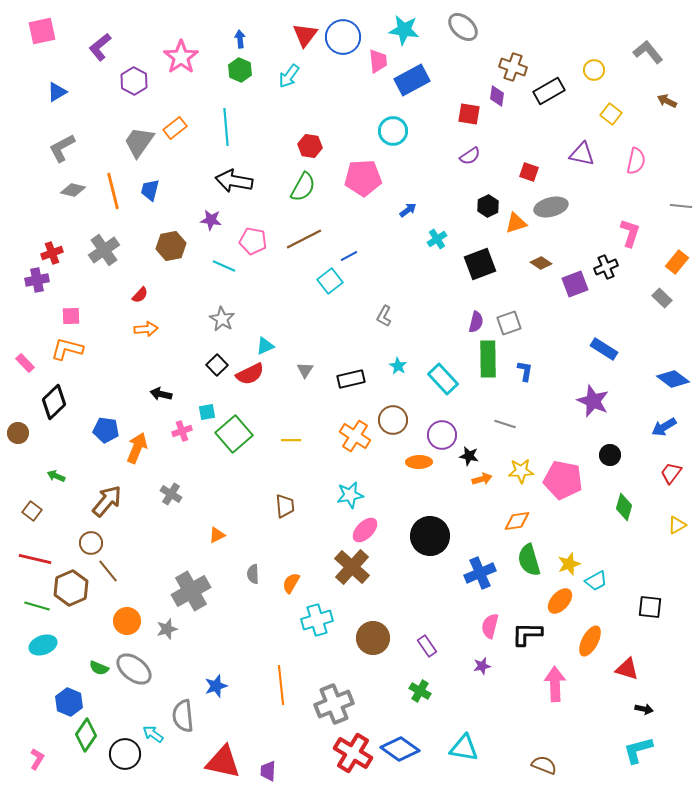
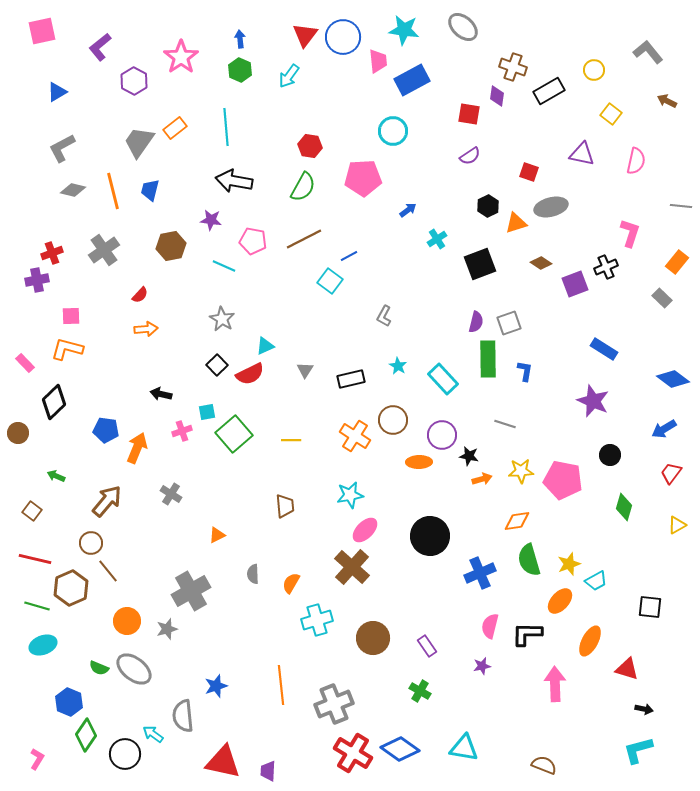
cyan square at (330, 281): rotated 15 degrees counterclockwise
blue arrow at (664, 427): moved 2 px down
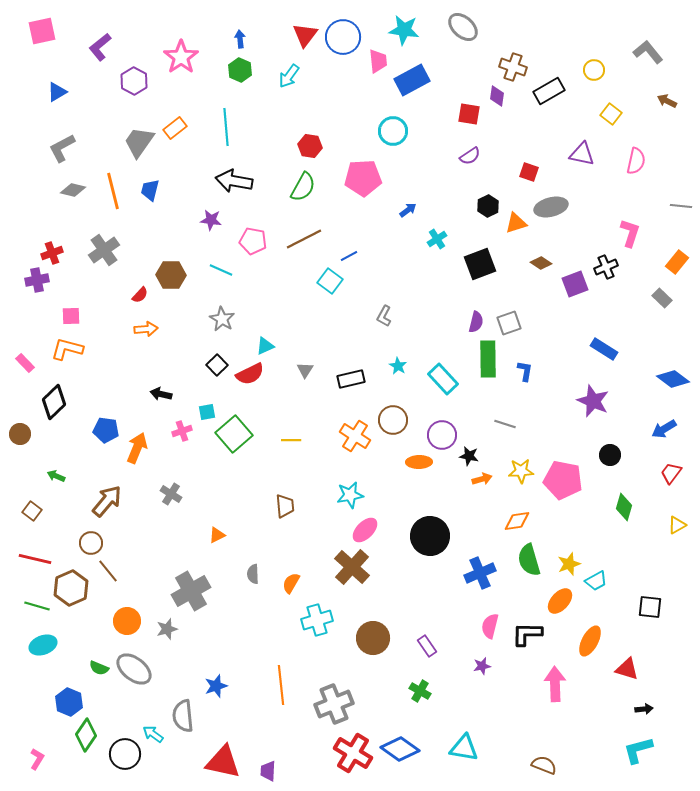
brown hexagon at (171, 246): moved 29 px down; rotated 12 degrees clockwise
cyan line at (224, 266): moved 3 px left, 4 px down
brown circle at (18, 433): moved 2 px right, 1 px down
black arrow at (644, 709): rotated 18 degrees counterclockwise
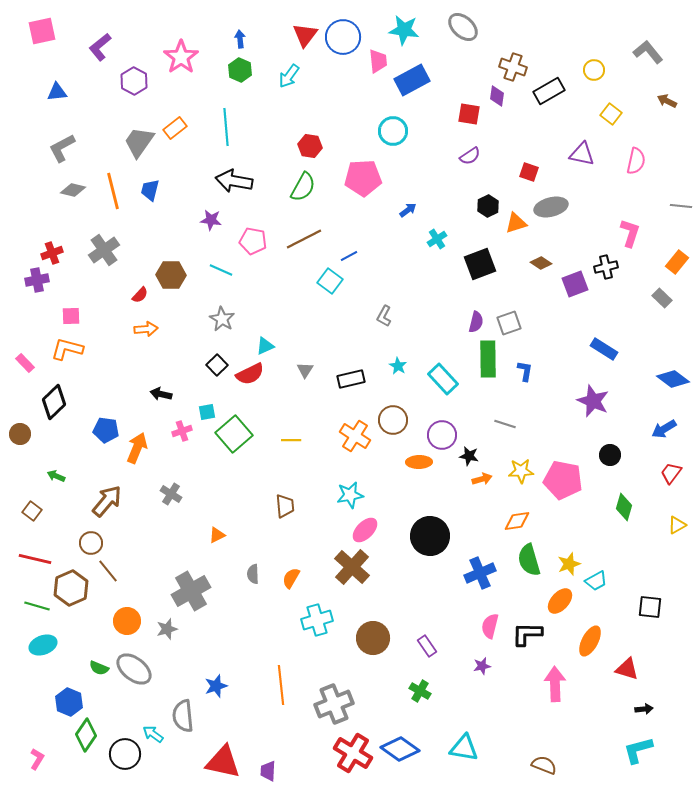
blue triangle at (57, 92): rotated 25 degrees clockwise
black cross at (606, 267): rotated 10 degrees clockwise
orange semicircle at (291, 583): moved 5 px up
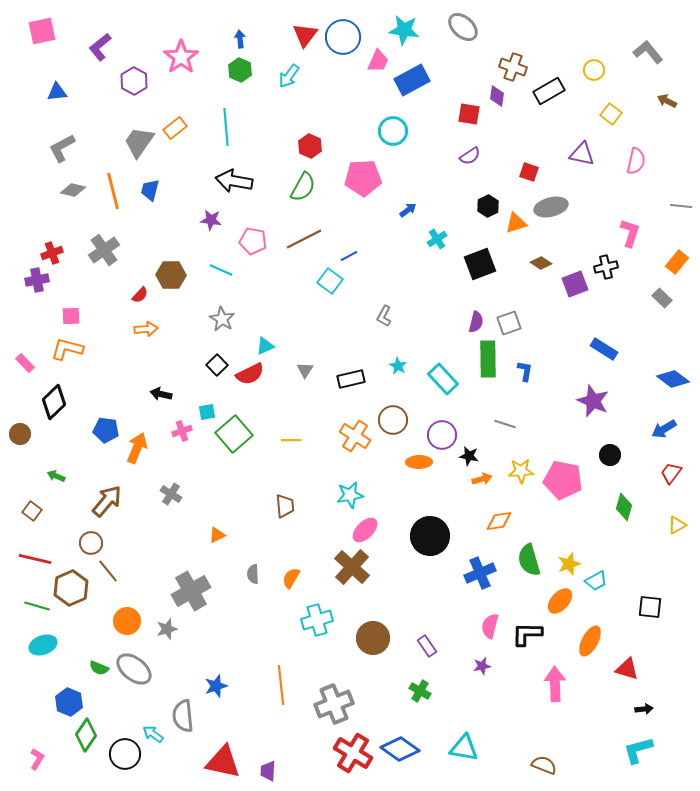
pink trapezoid at (378, 61): rotated 30 degrees clockwise
red hexagon at (310, 146): rotated 15 degrees clockwise
orange diamond at (517, 521): moved 18 px left
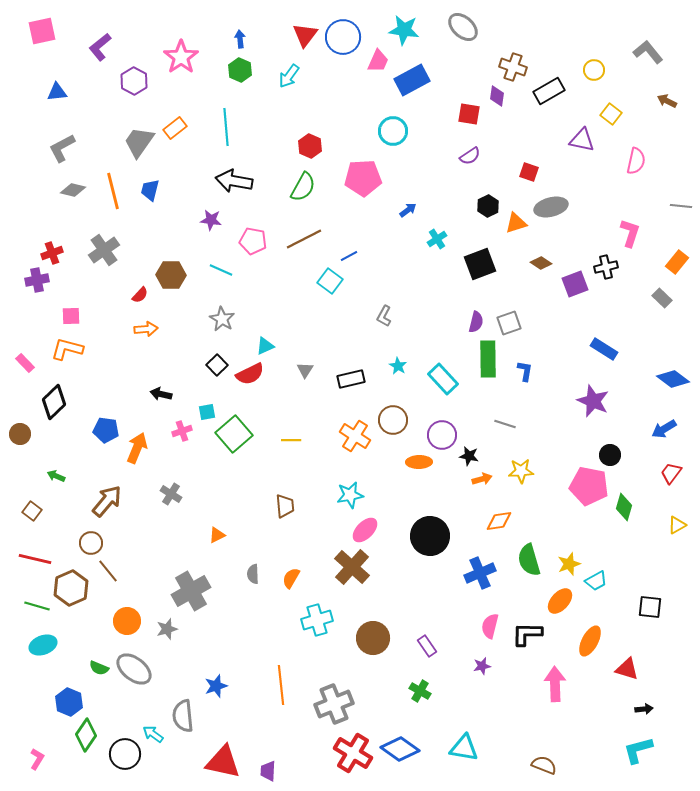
purple triangle at (582, 154): moved 14 px up
pink pentagon at (563, 480): moved 26 px right, 6 px down
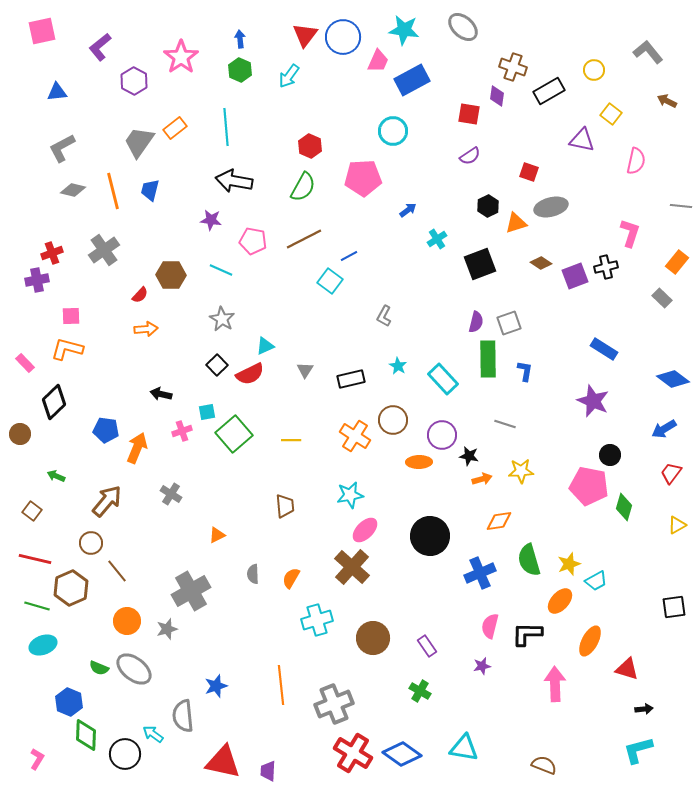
purple square at (575, 284): moved 8 px up
brown line at (108, 571): moved 9 px right
black square at (650, 607): moved 24 px right; rotated 15 degrees counterclockwise
green diamond at (86, 735): rotated 32 degrees counterclockwise
blue diamond at (400, 749): moved 2 px right, 5 px down
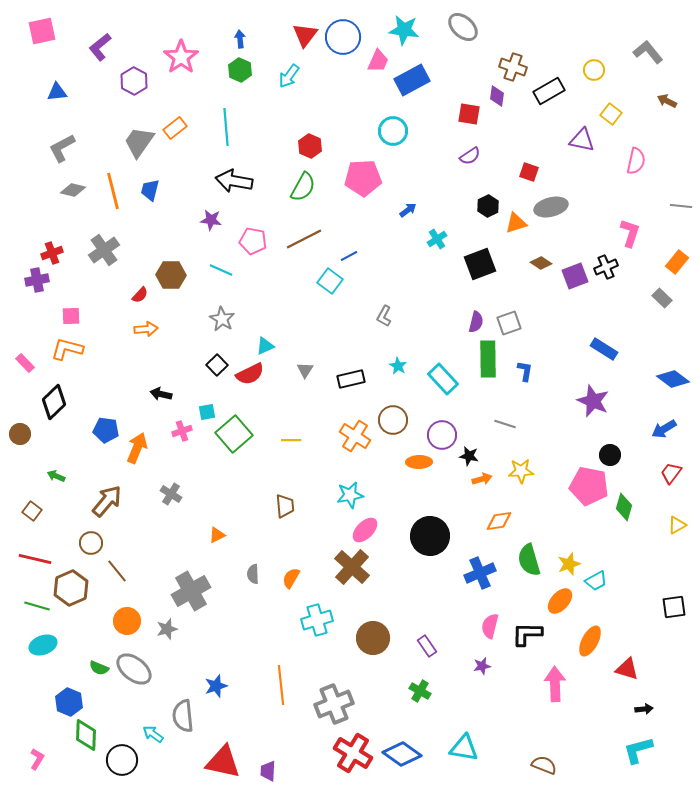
black cross at (606, 267): rotated 10 degrees counterclockwise
black circle at (125, 754): moved 3 px left, 6 px down
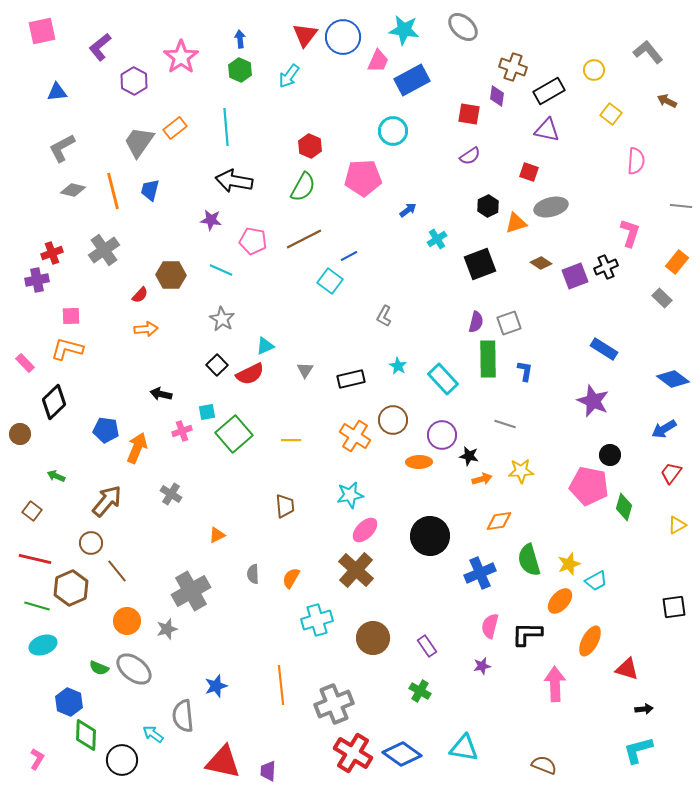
purple triangle at (582, 140): moved 35 px left, 10 px up
pink semicircle at (636, 161): rotated 8 degrees counterclockwise
brown cross at (352, 567): moved 4 px right, 3 px down
